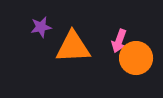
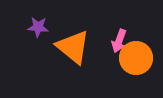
purple star: moved 3 px left; rotated 15 degrees clockwise
orange triangle: rotated 42 degrees clockwise
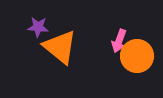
orange triangle: moved 13 px left
orange circle: moved 1 px right, 2 px up
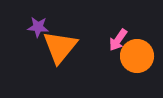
pink arrow: moved 1 px left, 1 px up; rotated 15 degrees clockwise
orange triangle: rotated 30 degrees clockwise
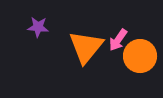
orange triangle: moved 26 px right
orange circle: moved 3 px right
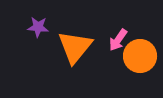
orange triangle: moved 11 px left
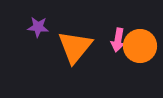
pink arrow: rotated 25 degrees counterclockwise
orange circle: moved 10 px up
